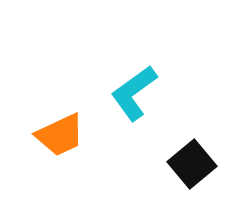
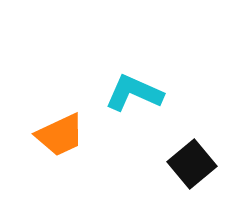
cyan L-shape: rotated 60 degrees clockwise
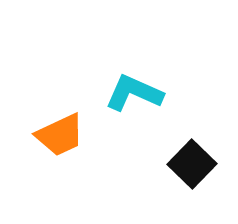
black square: rotated 6 degrees counterclockwise
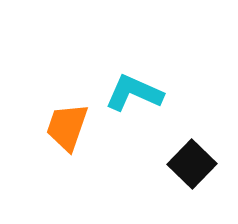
orange trapezoid: moved 7 px right, 8 px up; rotated 134 degrees clockwise
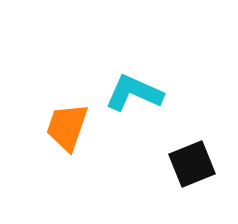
black square: rotated 24 degrees clockwise
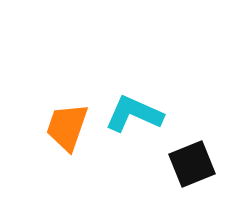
cyan L-shape: moved 21 px down
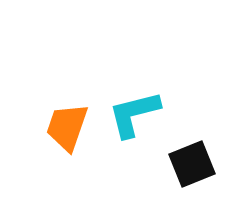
cyan L-shape: rotated 38 degrees counterclockwise
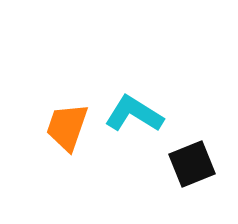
cyan L-shape: rotated 46 degrees clockwise
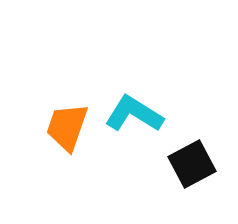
black square: rotated 6 degrees counterclockwise
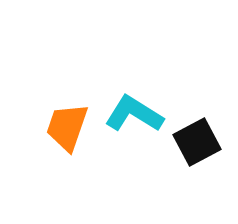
black square: moved 5 px right, 22 px up
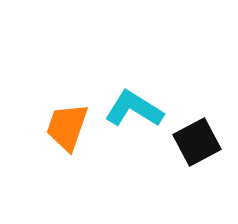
cyan L-shape: moved 5 px up
